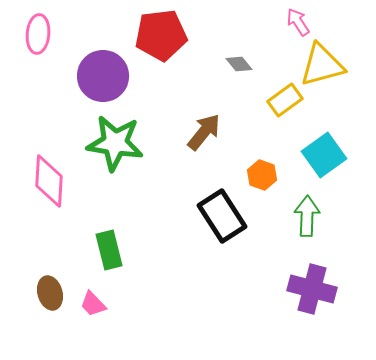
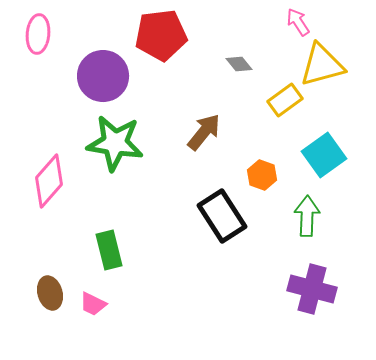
pink diamond: rotated 38 degrees clockwise
pink trapezoid: rotated 20 degrees counterclockwise
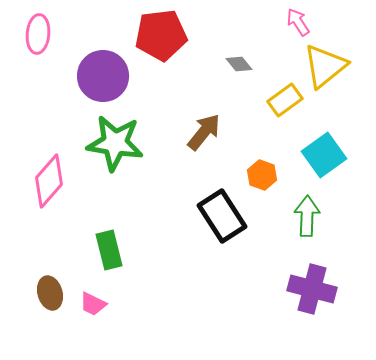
yellow triangle: moved 3 px right, 1 px down; rotated 24 degrees counterclockwise
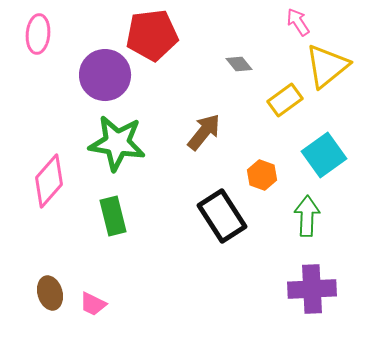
red pentagon: moved 9 px left
yellow triangle: moved 2 px right
purple circle: moved 2 px right, 1 px up
green star: moved 2 px right
green rectangle: moved 4 px right, 34 px up
purple cross: rotated 18 degrees counterclockwise
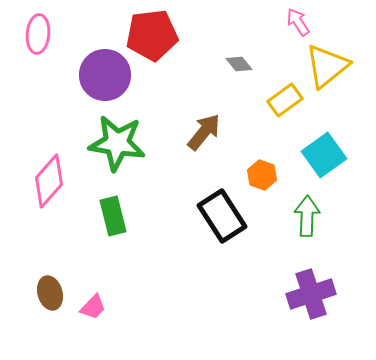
purple cross: moved 1 px left, 5 px down; rotated 15 degrees counterclockwise
pink trapezoid: moved 3 px down; rotated 72 degrees counterclockwise
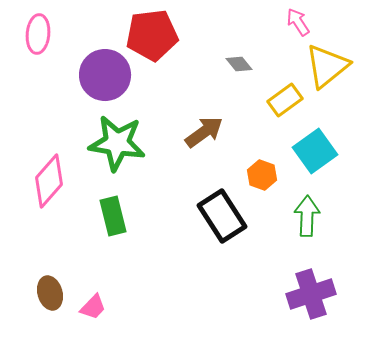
brown arrow: rotated 15 degrees clockwise
cyan square: moved 9 px left, 4 px up
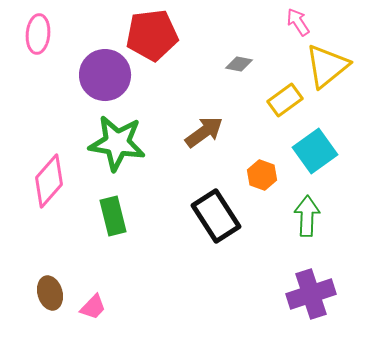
gray diamond: rotated 40 degrees counterclockwise
black rectangle: moved 6 px left
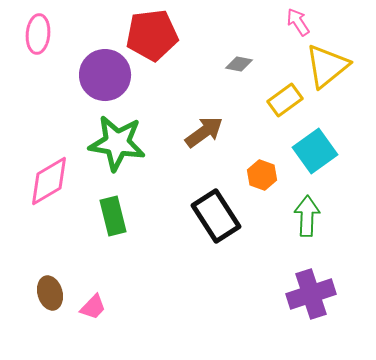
pink diamond: rotated 18 degrees clockwise
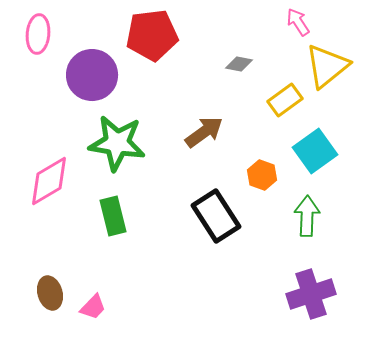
purple circle: moved 13 px left
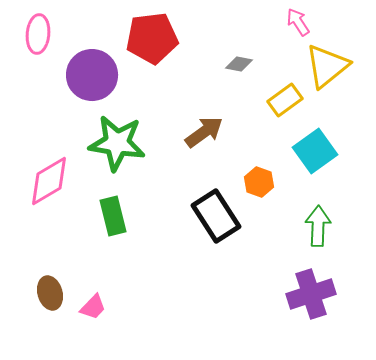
red pentagon: moved 3 px down
orange hexagon: moved 3 px left, 7 px down
green arrow: moved 11 px right, 10 px down
